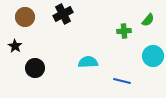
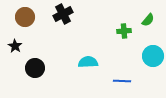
blue line: rotated 12 degrees counterclockwise
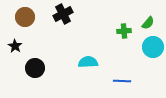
green semicircle: moved 3 px down
cyan circle: moved 9 px up
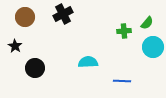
green semicircle: moved 1 px left
